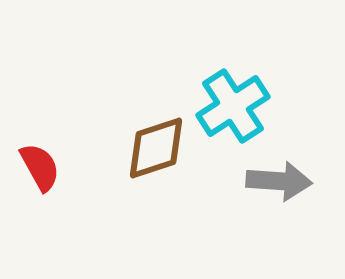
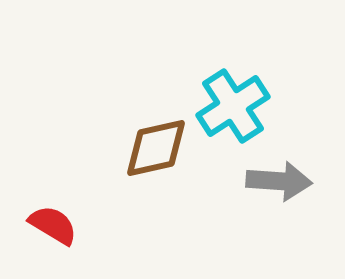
brown diamond: rotated 6 degrees clockwise
red semicircle: moved 13 px right, 58 px down; rotated 30 degrees counterclockwise
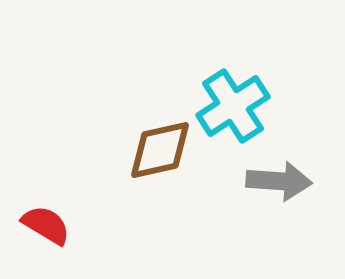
brown diamond: moved 4 px right, 2 px down
red semicircle: moved 7 px left
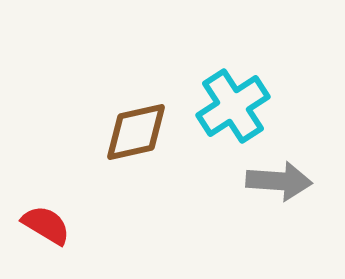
brown diamond: moved 24 px left, 18 px up
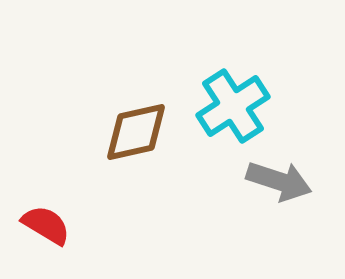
gray arrow: rotated 14 degrees clockwise
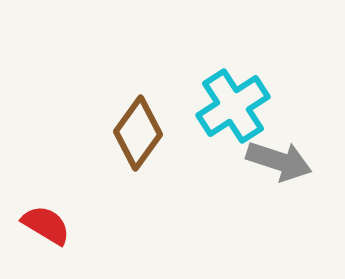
brown diamond: moved 2 px right, 1 px down; rotated 42 degrees counterclockwise
gray arrow: moved 20 px up
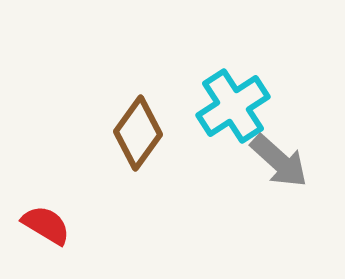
gray arrow: rotated 24 degrees clockwise
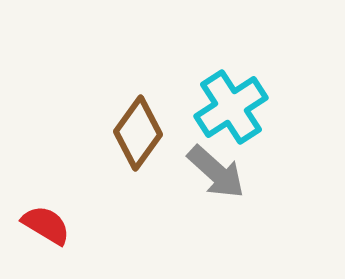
cyan cross: moved 2 px left, 1 px down
gray arrow: moved 63 px left, 11 px down
